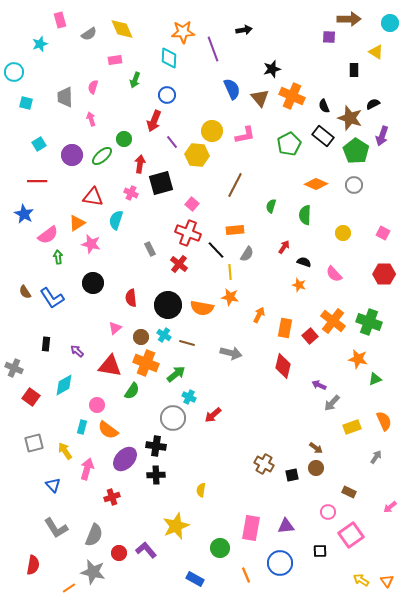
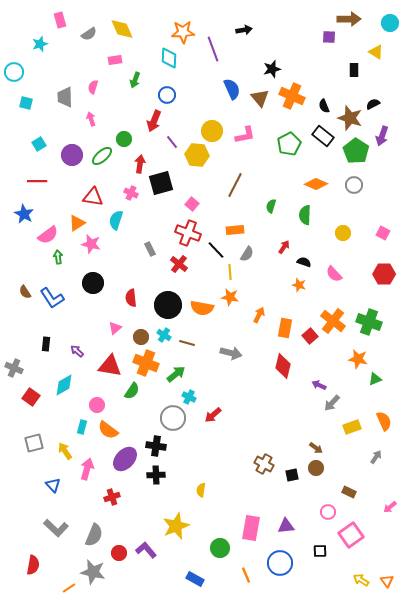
gray L-shape at (56, 528): rotated 15 degrees counterclockwise
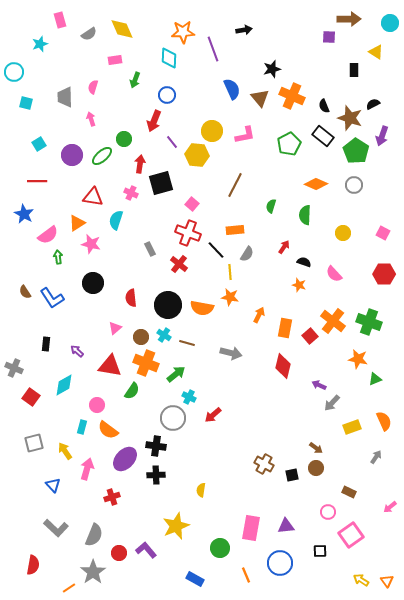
gray star at (93, 572): rotated 25 degrees clockwise
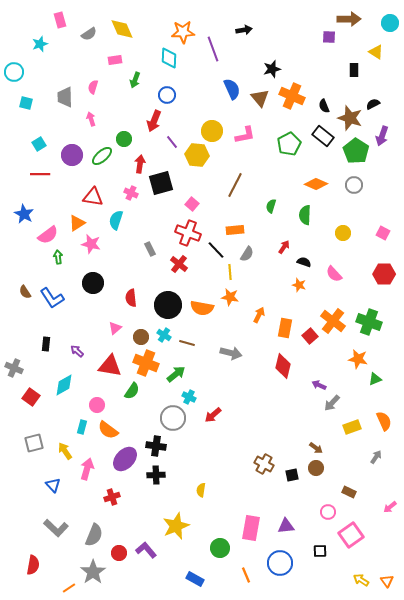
red line at (37, 181): moved 3 px right, 7 px up
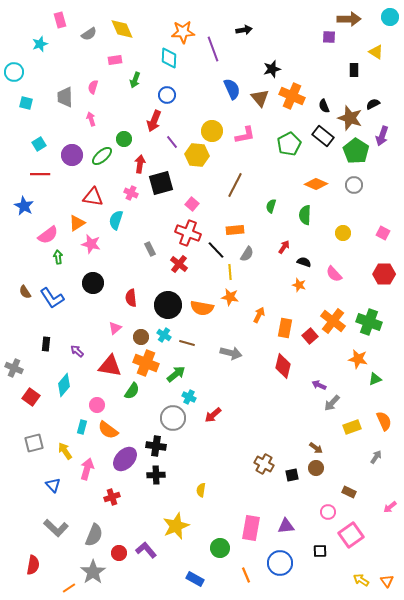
cyan circle at (390, 23): moved 6 px up
blue star at (24, 214): moved 8 px up
cyan diamond at (64, 385): rotated 20 degrees counterclockwise
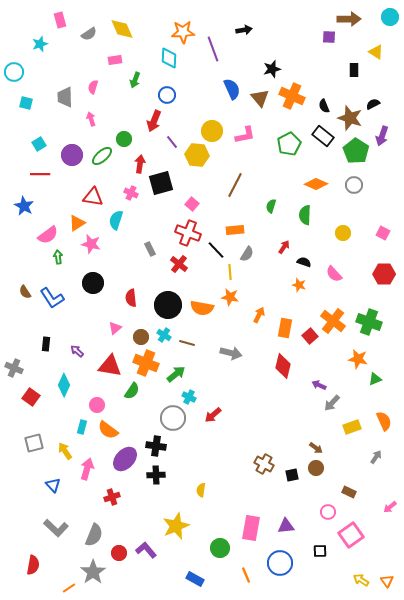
cyan diamond at (64, 385): rotated 15 degrees counterclockwise
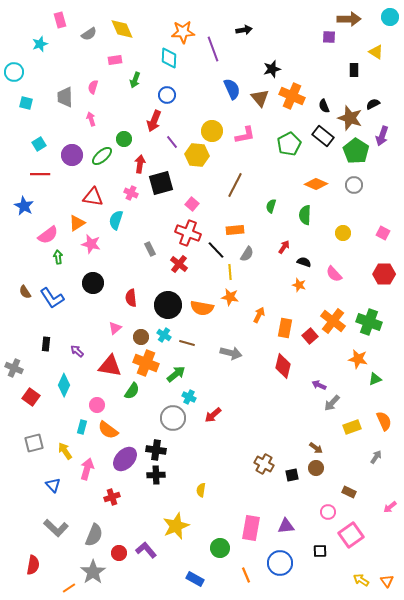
black cross at (156, 446): moved 4 px down
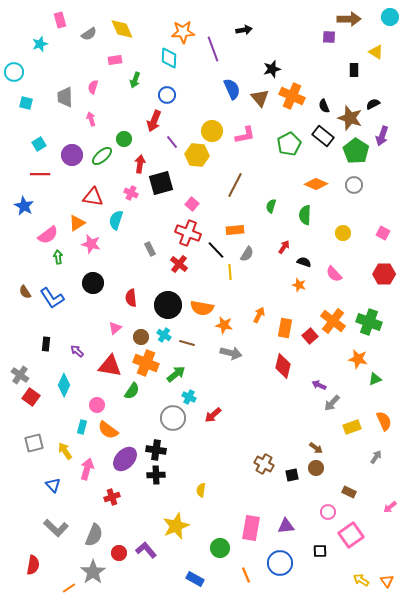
orange star at (230, 297): moved 6 px left, 28 px down
gray cross at (14, 368): moved 6 px right, 7 px down; rotated 12 degrees clockwise
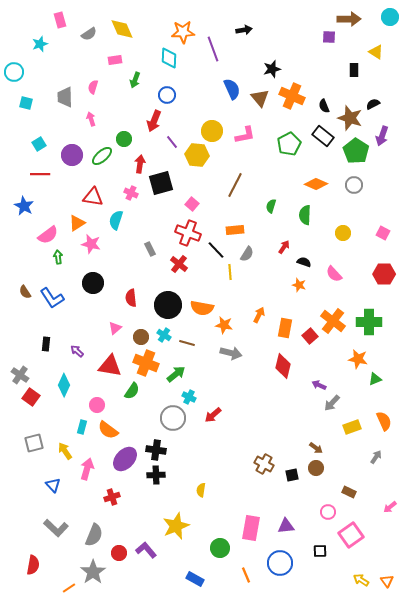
green cross at (369, 322): rotated 20 degrees counterclockwise
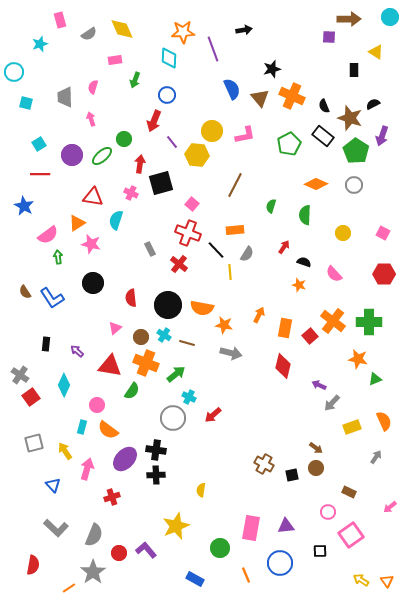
red square at (31, 397): rotated 18 degrees clockwise
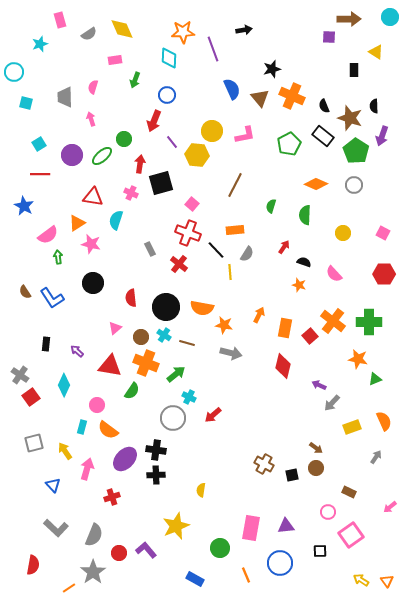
black semicircle at (373, 104): moved 1 px right, 2 px down; rotated 64 degrees counterclockwise
black circle at (168, 305): moved 2 px left, 2 px down
